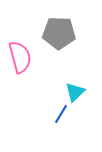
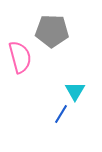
gray pentagon: moved 7 px left, 2 px up
cyan triangle: moved 1 px up; rotated 15 degrees counterclockwise
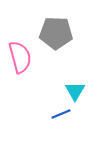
gray pentagon: moved 4 px right, 2 px down
blue line: rotated 36 degrees clockwise
